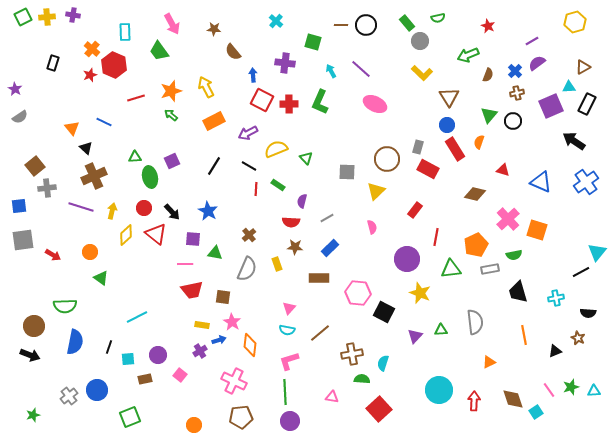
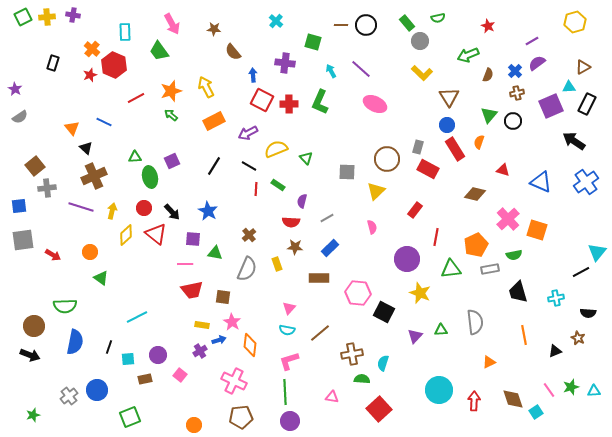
red line at (136, 98): rotated 12 degrees counterclockwise
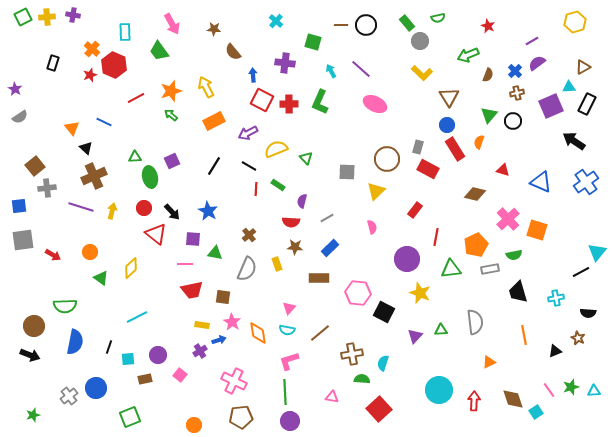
yellow diamond at (126, 235): moved 5 px right, 33 px down
orange diamond at (250, 345): moved 8 px right, 12 px up; rotated 15 degrees counterclockwise
blue circle at (97, 390): moved 1 px left, 2 px up
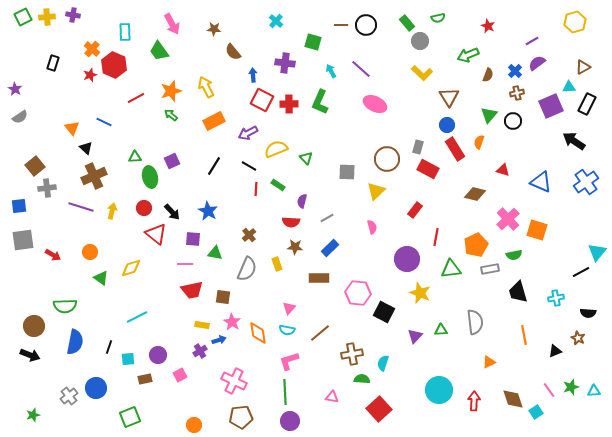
yellow diamond at (131, 268): rotated 25 degrees clockwise
pink square at (180, 375): rotated 24 degrees clockwise
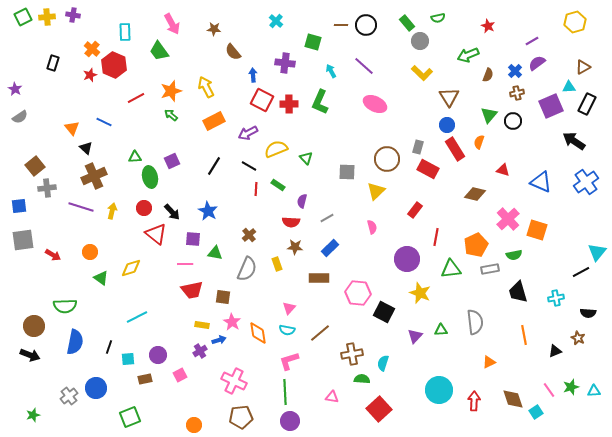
purple line at (361, 69): moved 3 px right, 3 px up
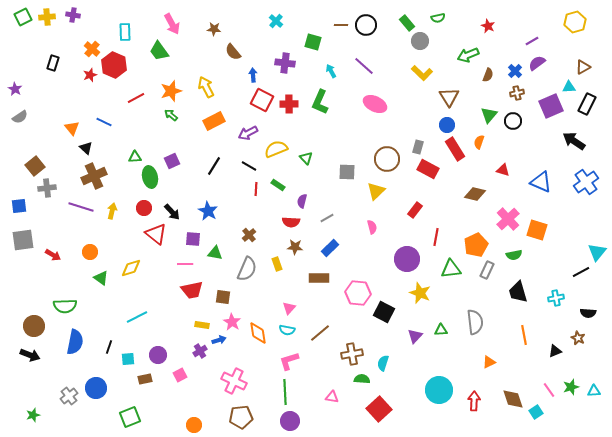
gray rectangle at (490, 269): moved 3 px left, 1 px down; rotated 54 degrees counterclockwise
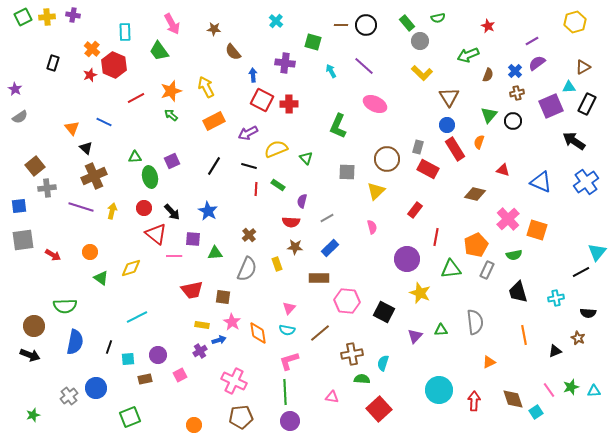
green L-shape at (320, 102): moved 18 px right, 24 px down
black line at (249, 166): rotated 14 degrees counterclockwise
green triangle at (215, 253): rotated 14 degrees counterclockwise
pink line at (185, 264): moved 11 px left, 8 px up
pink hexagon at (358, 293): moved 11 px left, 8 px down
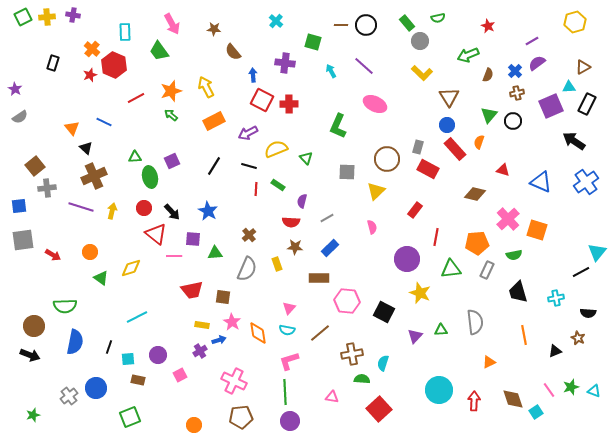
red rectangle at (455, 149): rotated 10 degrees counterclockwise
orange pentagon at (476, 245): moved 1 px right, 2 px up; rotated 20 degrees clockwise
brown rectangle at (145, 379): moved 7 px left, 1 px down; rotated 24 degrees clockwise
cyan triangle at (594, 391): rotated 24 degrees clockwise
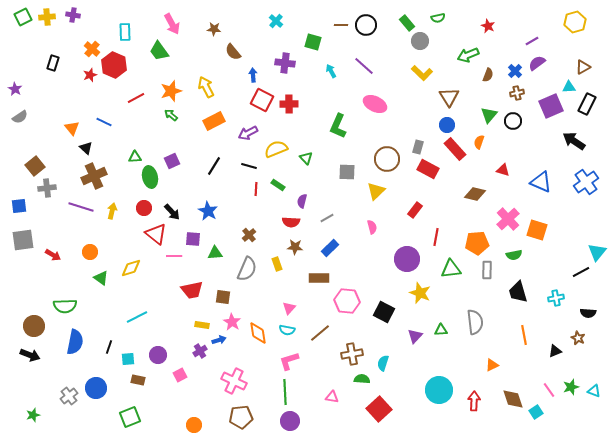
gray rectangle at (487, 270): rotated 24 degrees counterclockwise
orange triangle at (489, 362): moved 3 px right, 3 px down
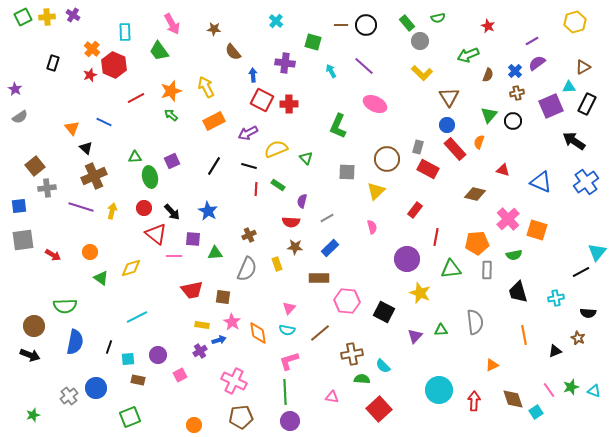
purple cross at (73, 15): rotated 24 degrees clockwise
brown cross at (249, 235): rotated 16 degrees clockwise
cyan semicircle at (383, 363): moved 3 px down; rotated 63 degrees counterclockwise
